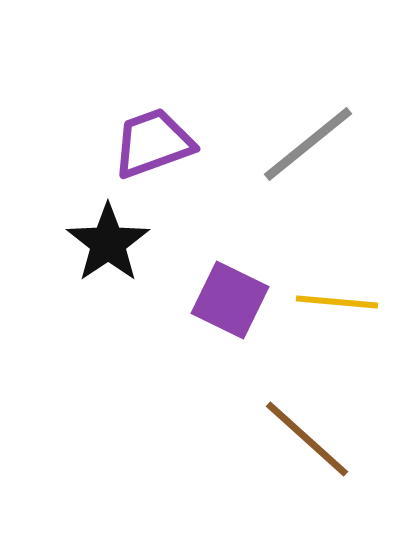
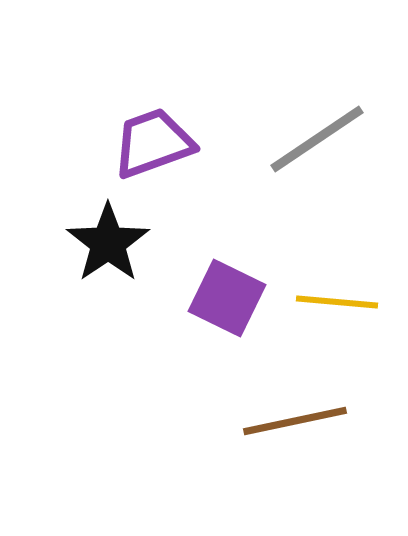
gray line: moved 9 px right, 5 px up; rotated 5 degrees clockwise
purple square: moved 3 px left, 2 px up
brown line: moved 12 px left, 18 px up; rotated 54 degrees counterclockwise
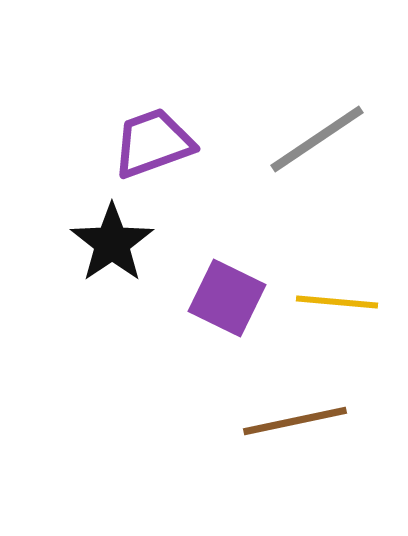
black star: moved 4 px right
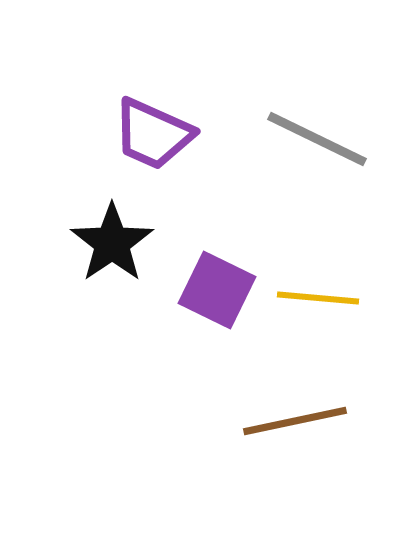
gray line: rotated 60 degrees clockwise
purple trapezoid: moved 9 px up; rotated 136 degrees counterclockwise
purple square: moved 10 px left, 8 px up
yellow line: moved 19 px left, 4 px up
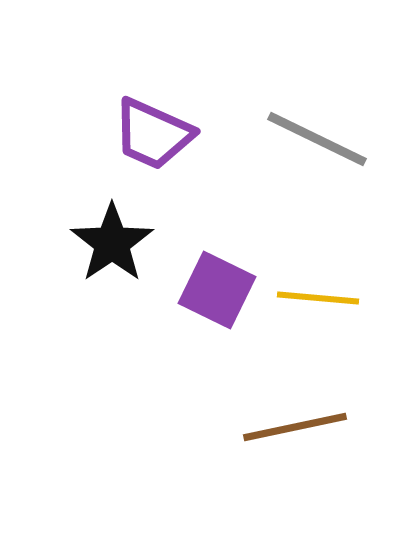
brown line: moved 6 px down
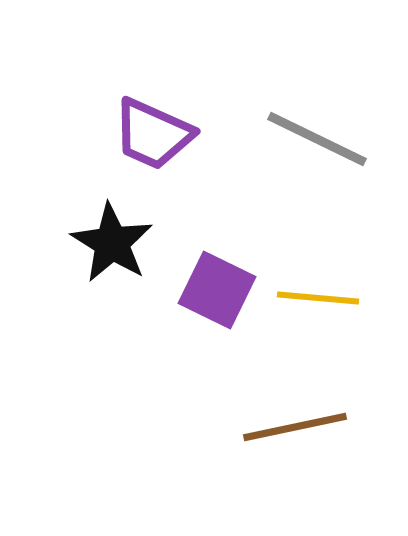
black star: rotated 6 degrees counterclockwise
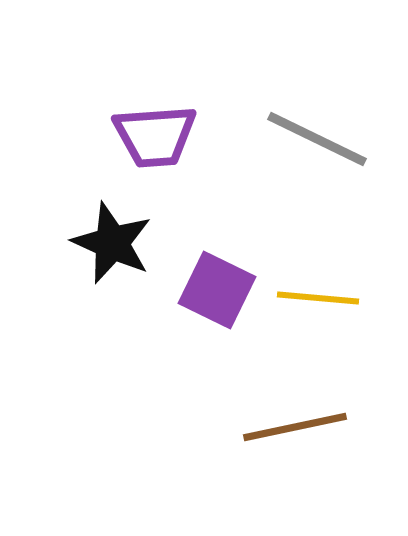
purple trapezoid: moved 2 px right, 2 px down; rotated 28 degrees counterclockwise
black star: rotated 8 degrees counterclockwise
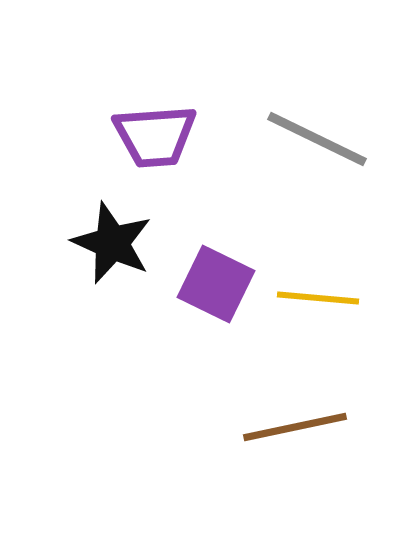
purple square: moved 1 px left, 6 px up
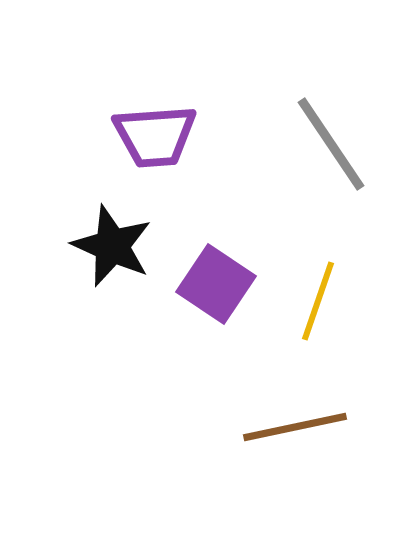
gray line: moved 14 px right, 5 px down; rotated 30 degrees clockwise
black star: moved 3 px down
purple square: rotated 8 degrees clockwise
yellow line: moved 3 px down; rotated 76 degrees counterclockwise
